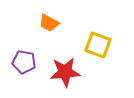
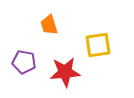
orange trapezoid: moved 2 px down; rotated 45 degrees clockwise
yellow square: rotated 28 degrees counterclockwise
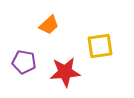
orange trapezoid: rotated 115 degrees counterclockwise
yellow square: moved 2 px right, 1 px down
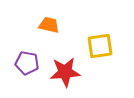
orange trapezoid: rotated 125 degrees counterclockwise
purple pentagon: moved 3 px right, 1 px down
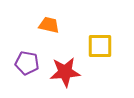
yellow square: rotated 8 degrees clockwise
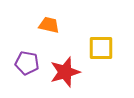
yellow square: moved 1 px right, 2 px down
red star: rotated 12 degrees counterclockwise
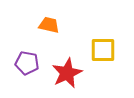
yellow square: moved 2 px right, 2 px down
red star: moved 2 px right, 1 px down; rotated 8 degrees counterclockwise
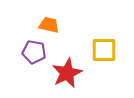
yellow square: moved 1 px right
purple pentagon: moved 7 px right, 11 px up
